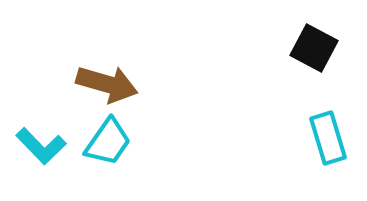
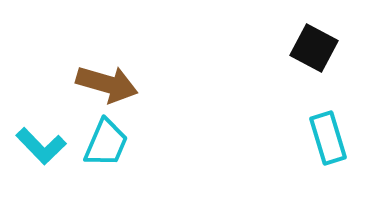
cyan trapezoid: moved 2 px left, 1 px down; rotated 12 degrees counterclockwise
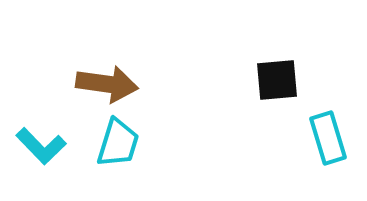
black square: moved 37 px left, 32 px down; rotated 33 degrees counterclockwise
brown arrow: rotated 8 degrees counterclockwise
cyan trapezoid: moved 12 px right; rotated 6 degrees counterclockwise
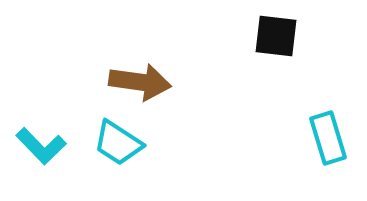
black square: moved 1 px left, 44 px up; rotated 12 degrees clockwise
brown arrow: moved 33 px right, 2 px up
cyan trapezoid: rotated 106 degrees clockwise
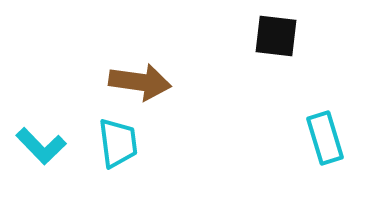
cyan rectangle: moved 3 px left
cyan trapezoid: rotated 130 degrees counterclockwise
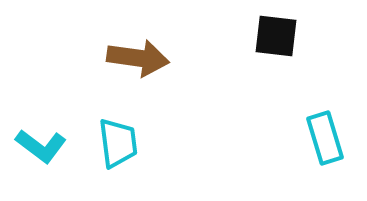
brown arrow: moved 2 px left, 24 px up
cyan L-shape: rotated 9 degrees counterclockwise
